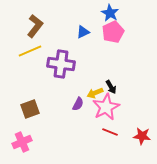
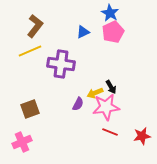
pink star: rotated 20 degrees clockwise
red star: rotated 18 degrees counterclockwise
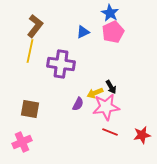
yellow line: rotated 55 degrees counterclockwise
brown square: rotated 30 degrees clockwise
red star: moved 1 px up
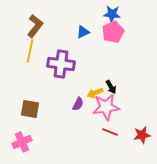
blue star: moved 2 px right, 1 px down; rotated 24 degrees counterclockwise
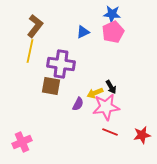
brown square: moved 21 px right, 23 px up
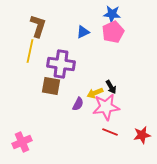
brown L-shape: moved 3 px right; rotated 20 degrees counterclockwise
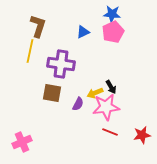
brown square: moved 1 px right, 7 px down
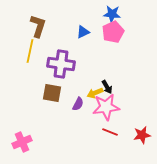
black arrow: moved 4 px left
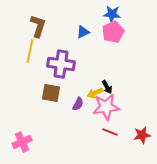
brown square: moved 1 px left
